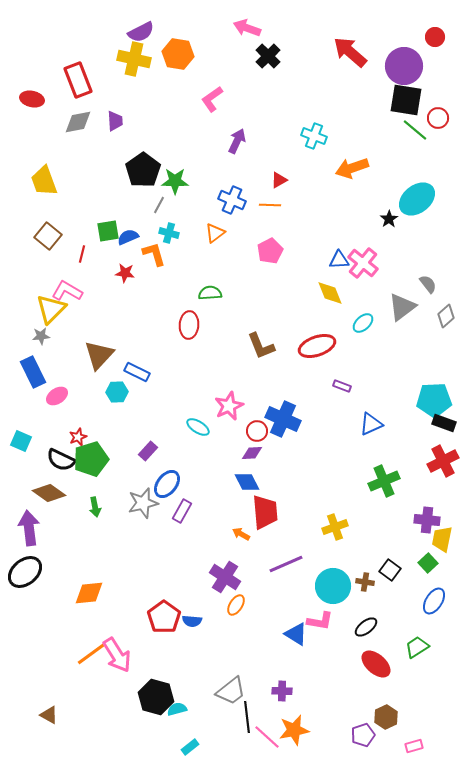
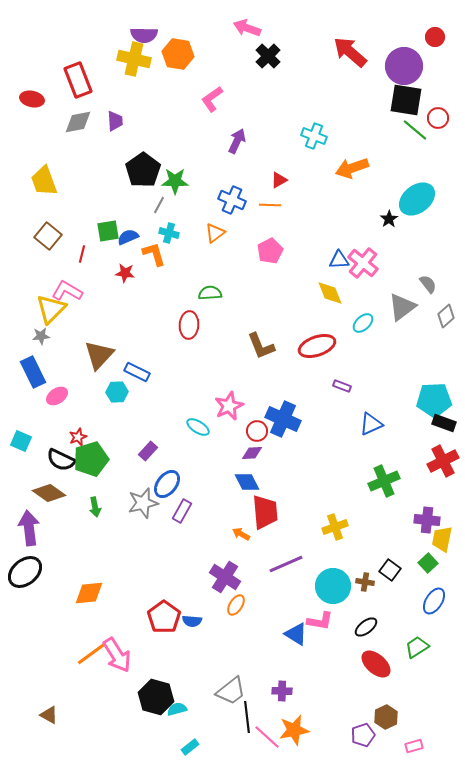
purple semicircle at (141, 32): moved 3 px right, 3 px down; rotated 28 degrees clockwise
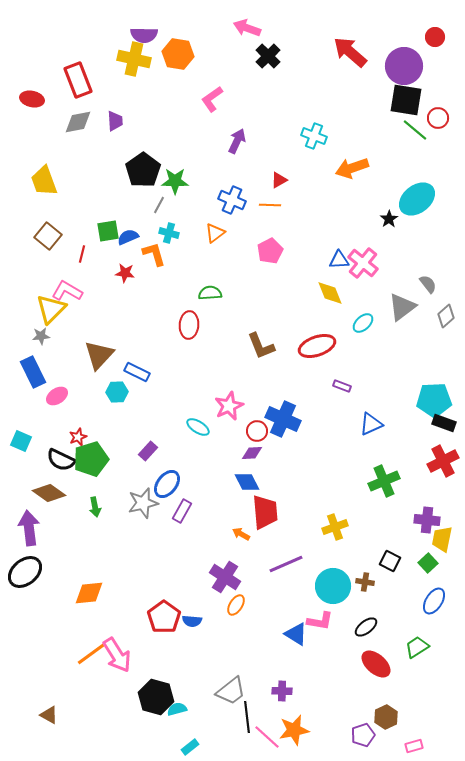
black square at (390, 570): moved 9 px up; rotated 10 degrees counterclockwise
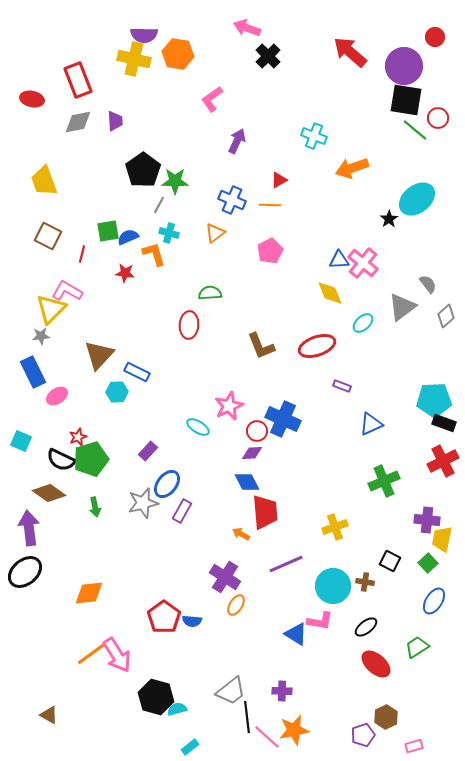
brown square at (48, 236): rotated 12 degrees counterclockwise
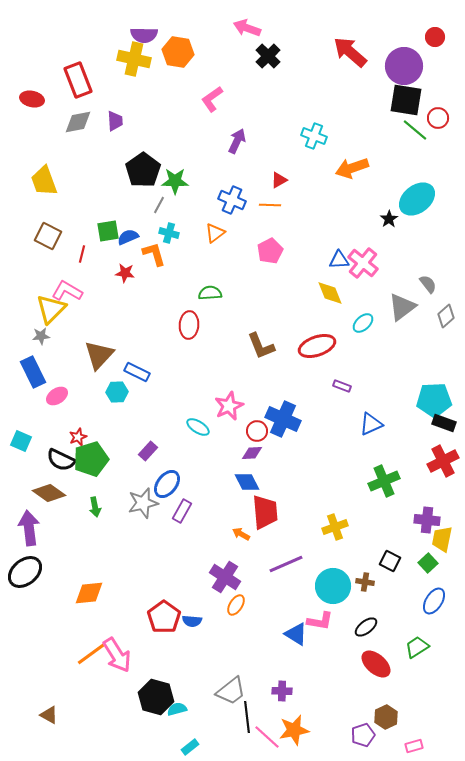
orange hexagon at (178, 54): moved 2 px up
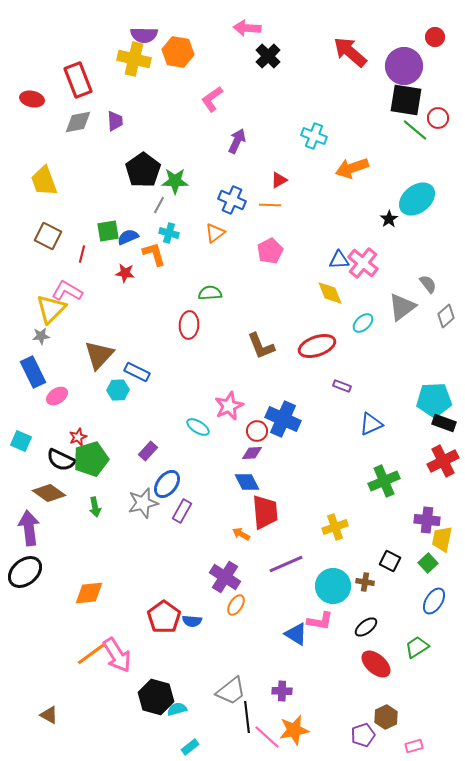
pink arrow at (247, 28): rotated 16 degrees counterclockwise
cyan hexagon at (117, 392): moved 1 px right, 2 px up
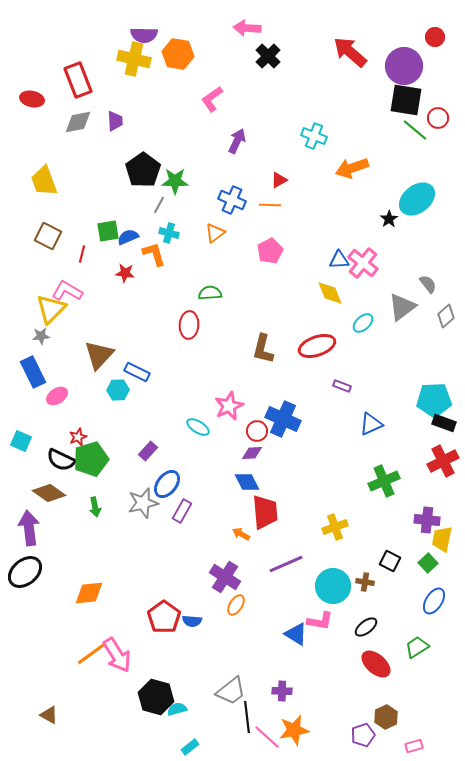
orange hexagon at (178, 52): moved 2 px down
brown L-shape at (261, 346): moved 2 px right, 3 px down; rotated 36 degrees clockwise
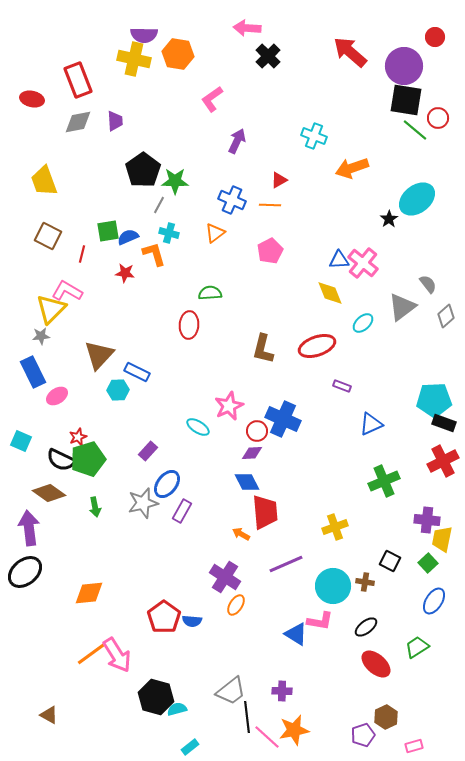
green pentagon at (91, 459): moved 3 px left
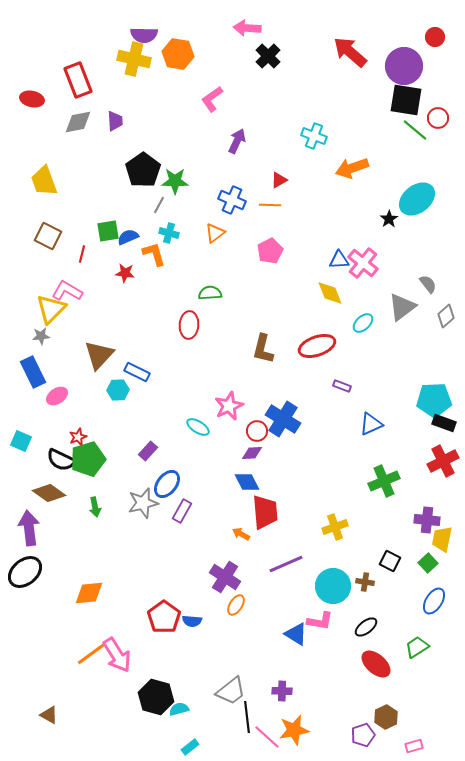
blue cross at (283, 419): rotated 8 degrees clockwise
cyan semicircle at (177, 709): moved 2 px right
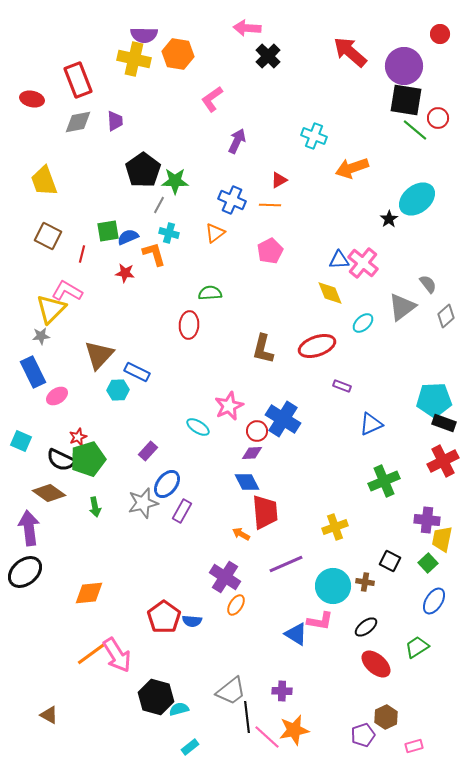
red circle at (435, 37): moved 5 px right, 3 px up
